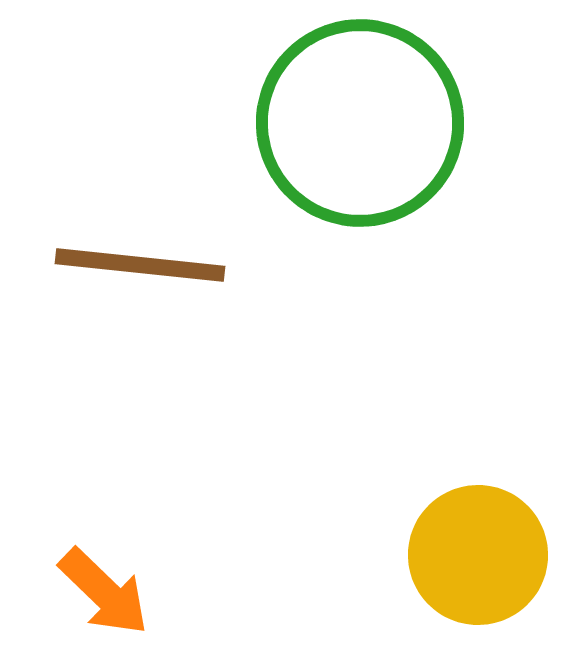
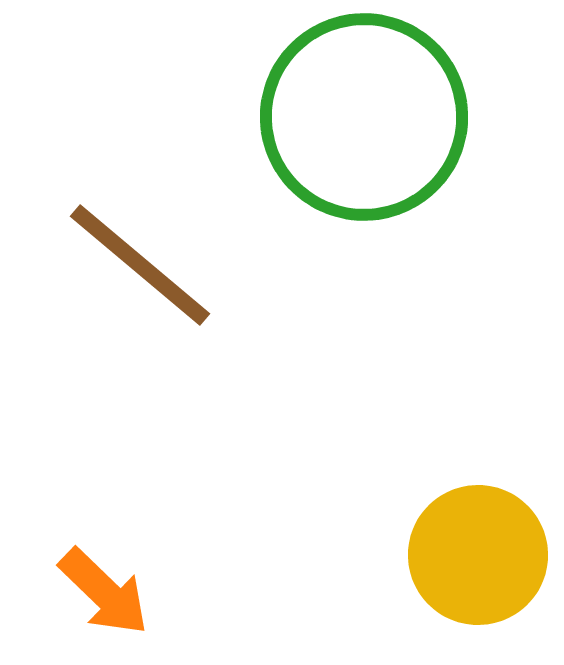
green circle: moved 4 px right, 6 px up
brown line: rotated 34 degrees clockwise
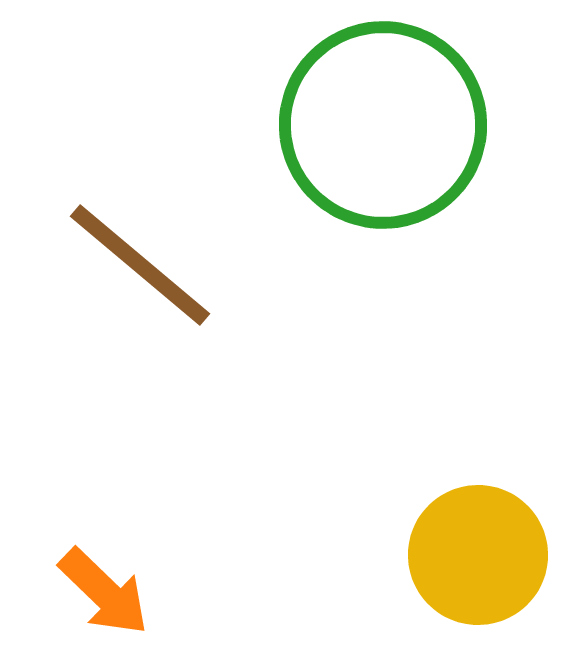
green circle: moved 19 px right, 8 px down
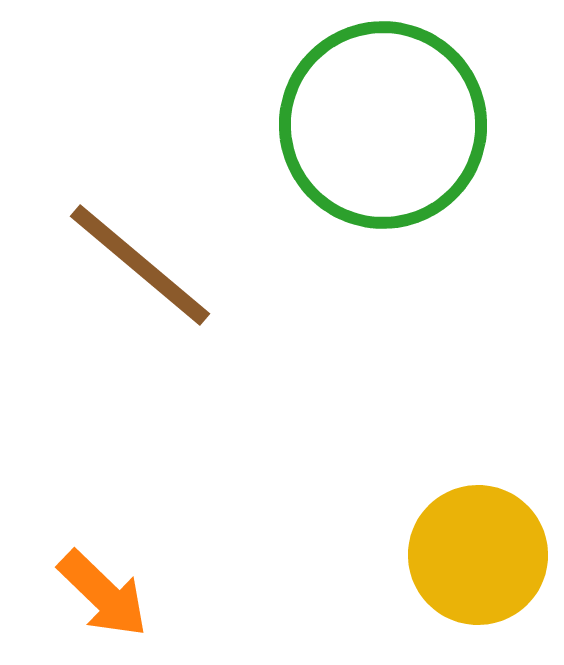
orange arrow: moved 1 px left, 2 px down
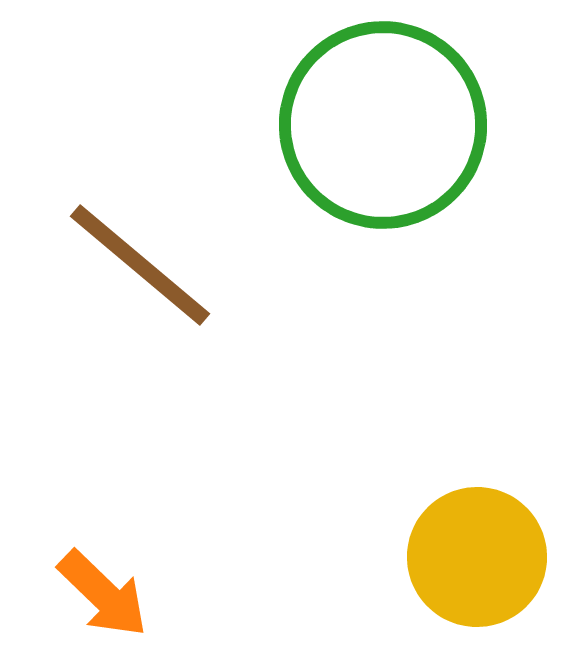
yellow circle: moved 1 px left, 2 px down
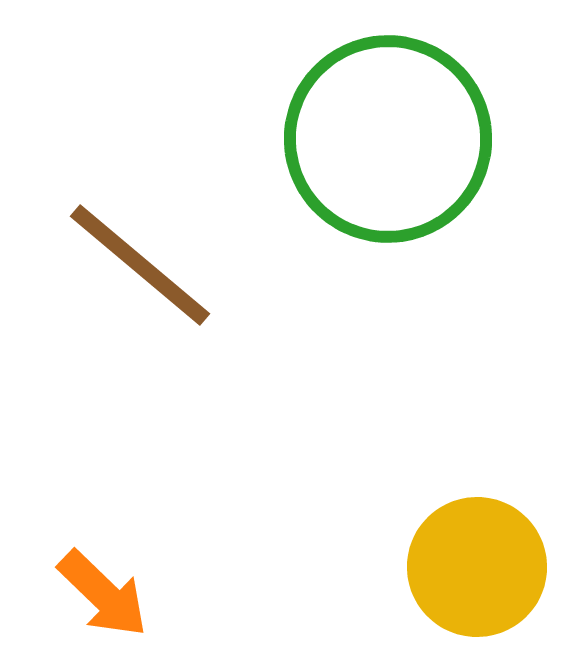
green circle: moved 5 px right, 14 px down
yellow circle: moved 10 px down
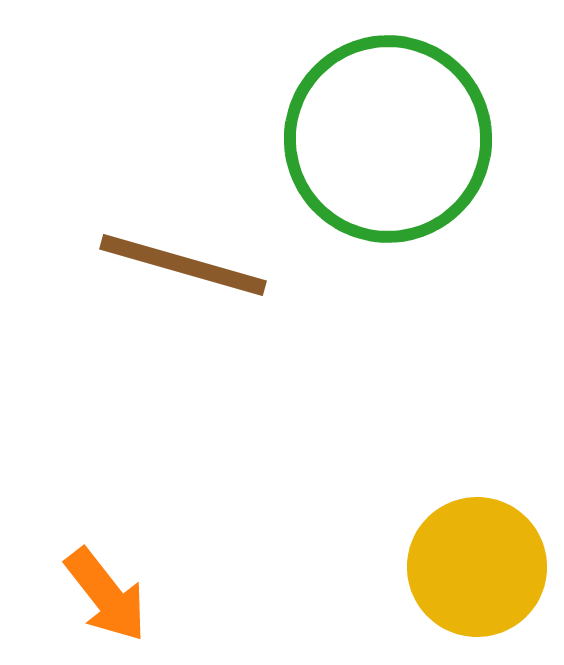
brown line: moved 43 px right; rotated 24 degrees counterclockwise
orange arrow: moved 3 px right, 1 px down; rotated 8 degrees clockwise
